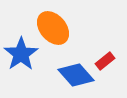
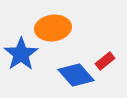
orange ellipse: rotated 56 degrees counterclockwise
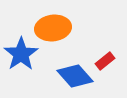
blue diamond: moved 1 px left, 1 px down
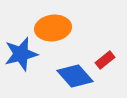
blue star: rotated 20 degrees clockwise
red rectangle: moved 1 px up
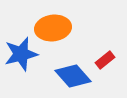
blue diamond: moved 2 px left
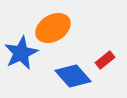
orange ellipse: rotated 24 degrees counterclockwise
blue star: moved 1 px up; rotated 12 degrees counterclockwise
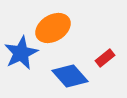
red rectangle: moved 2 px up
blue diamond: moved 3 px left
